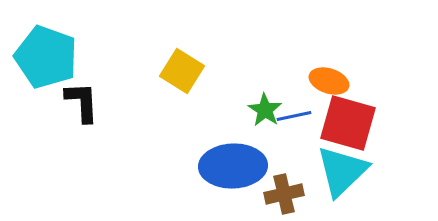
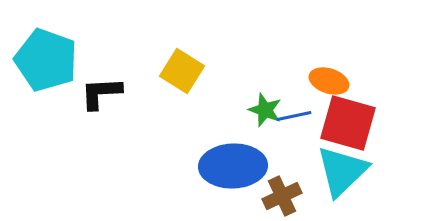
cyan pentagon: moved 3 px down
black L-shape: moved 19 px right, 9 px up; rotated 90 degrees counterclockwise
green star: rotated 12 degrees counterclockwise
brown cross: moved 2 px left, 2 px down; rotated 12 degrees counterclockwise
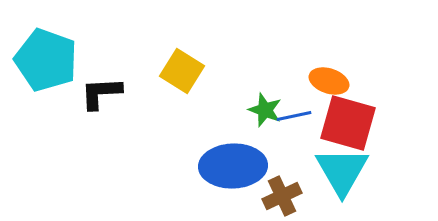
cyan triangle: rotated 16 degrees counterclockwise
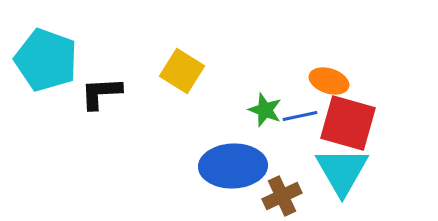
blue line: moved 6 px right
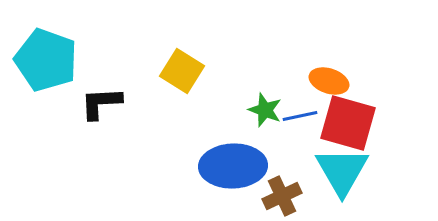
black L-shape: moved 10 px down
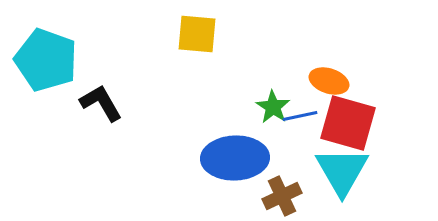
yellow square: moved 15 px right, 37 px up; rotated 27 degrees counterclockwise
black L-shape: rotated 63 degrees clockwise
green star: moved 8 px right, 3 px up; rotated 12 degrees clockwise
blue ellipse: moved 2 px right, 8 px up
